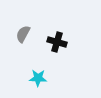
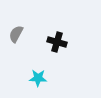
gray semicircle: moved 7 px left
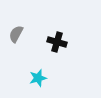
cyan star: rotated 18 degrees counterclockwise
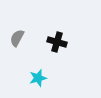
gray semicircle: moved 1 px right, 4 px down
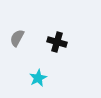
cyan star: rotated 12 degrees counterclockwise
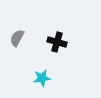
cyan star: moved 4 px right; rotated 18 degrees clockwise
